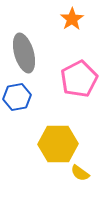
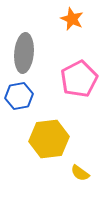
orange star: rotated 15 degrees counterclockwise
gray ellipse: rotated 21 degrees clockwise
blue hexagon: moved 2 px right, 1 px up
yellow hexagon: moved 9 px left, 5 px up; rotated 6 degrees counterclockwise
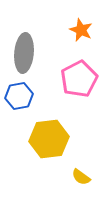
orange star: moved 9 px right, 11 px down
yellow semicircle: moved 1 px right, 4 px down
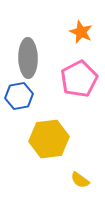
orange star: moved 2 px down
gray ellipse: moved 4 px right, 5 px down; rotated 6 degrees counterclockwise
yellow semicircle: moved 1 px left, 3 px down
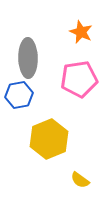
pink pentagon: rotated 18 degrees clockwise
blue hexagon: moved 1 px up
yellow hexagon: rotated 15 degrees counterclockwise
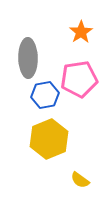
orange star: rotated 15 degrees clockwise
blue hexagon: moved 26 px right
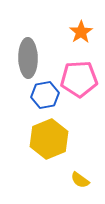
pink pentagon: rotated 6 degrees clockwise
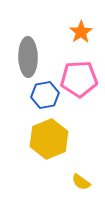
gray ellipse: moved 1 px up
yellow semicircle: moved 1 px right, 2 px down
